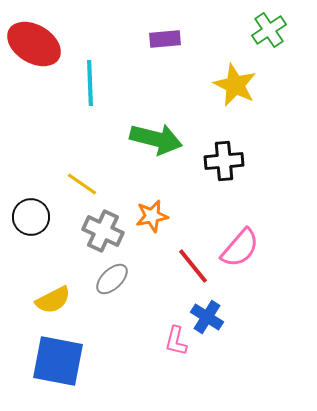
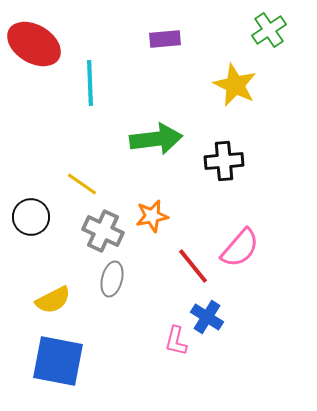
green arrow: rotated 21 degrees counterclockwise
gray ellipse: rotated 32 degrees counterclockwise
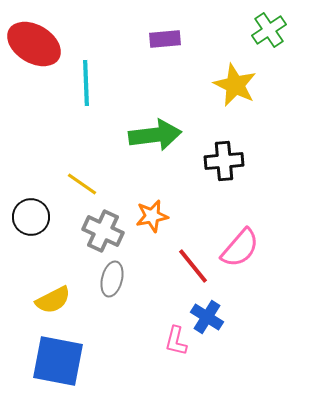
cyan line: moved 4 px left
green arrow: moved 1 px left, 4 px up
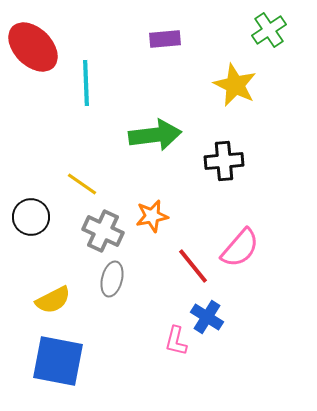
red ellipse: moved 1 px left, 3 px down; rotated 14 degrees clockwise
